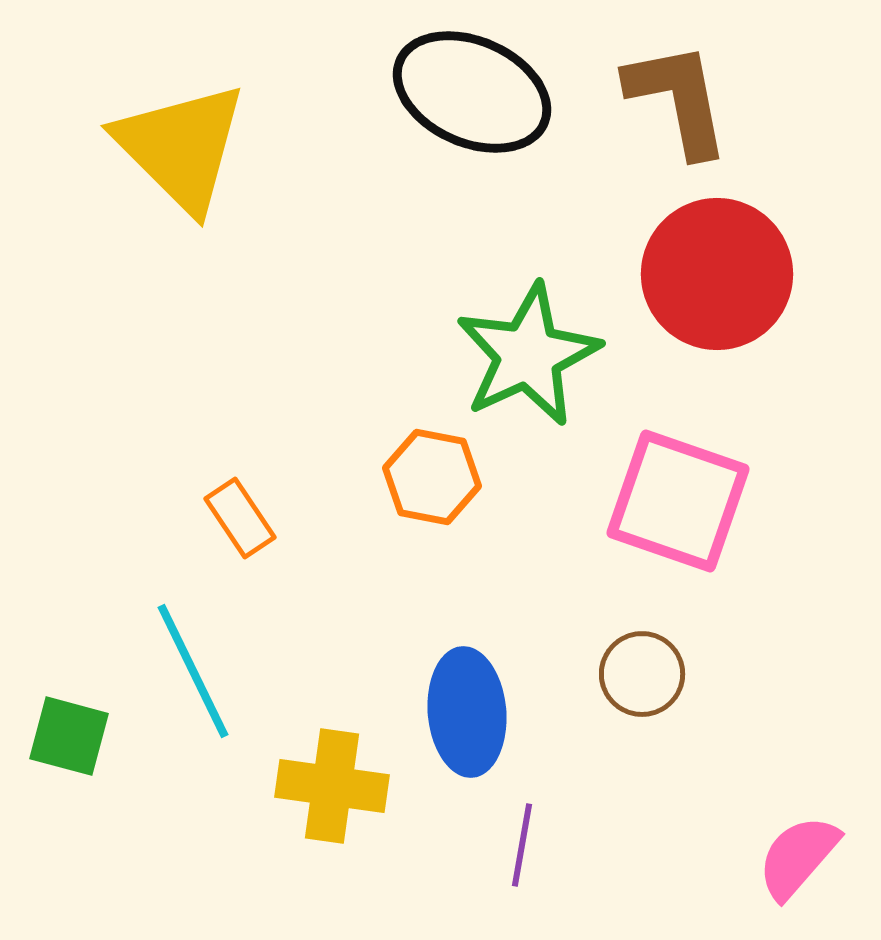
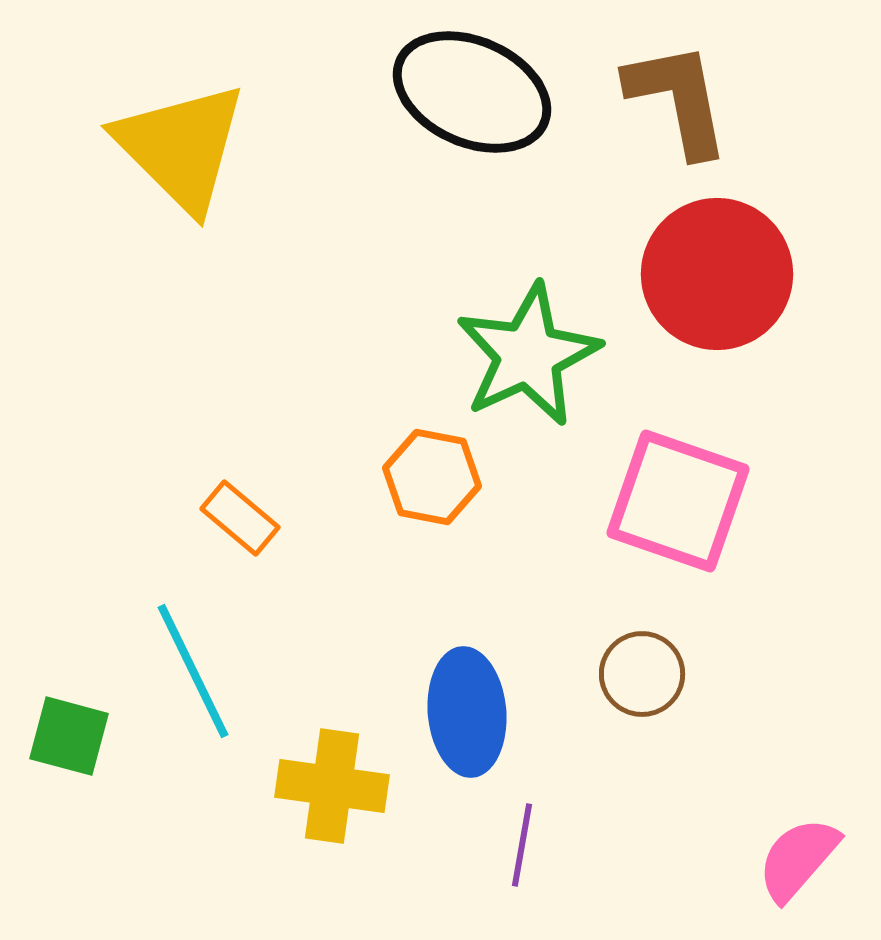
orange rectangle: rotated 16 degrees counterclockwise
pink semicircle: moved 2 px down
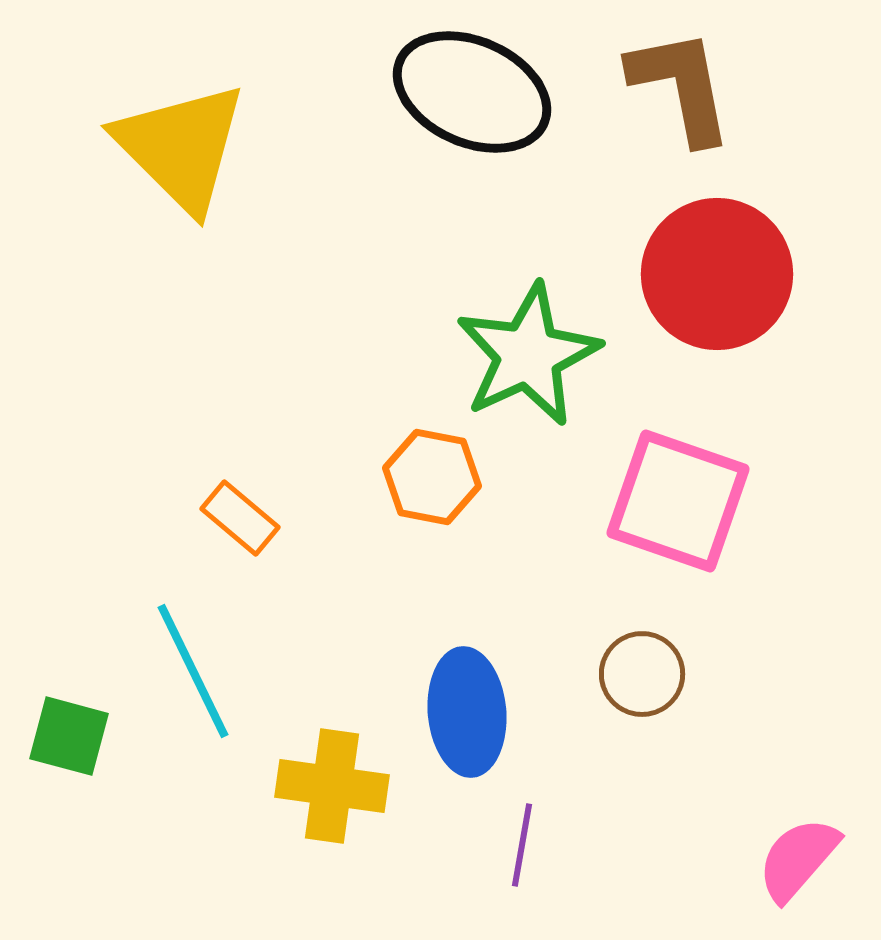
brown L-shape: moved 3 px right, 13 px up
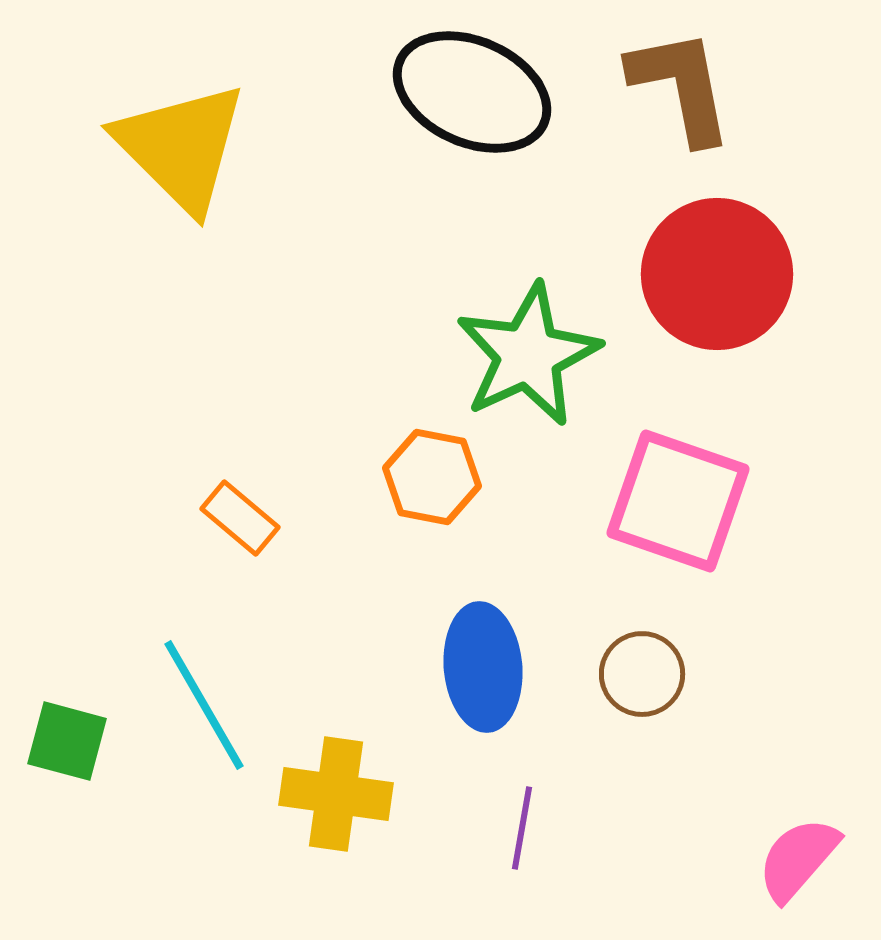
cyan line: moved 11 px right, 34 px down; rotated 4 degrees counterclockwise
blue ellipse: moved 16 px right, 45 px up
green square: moved 2 px left, 5 px down
yellow cross: moved 4 px right, 8 px down
purple line: moved 17 px up
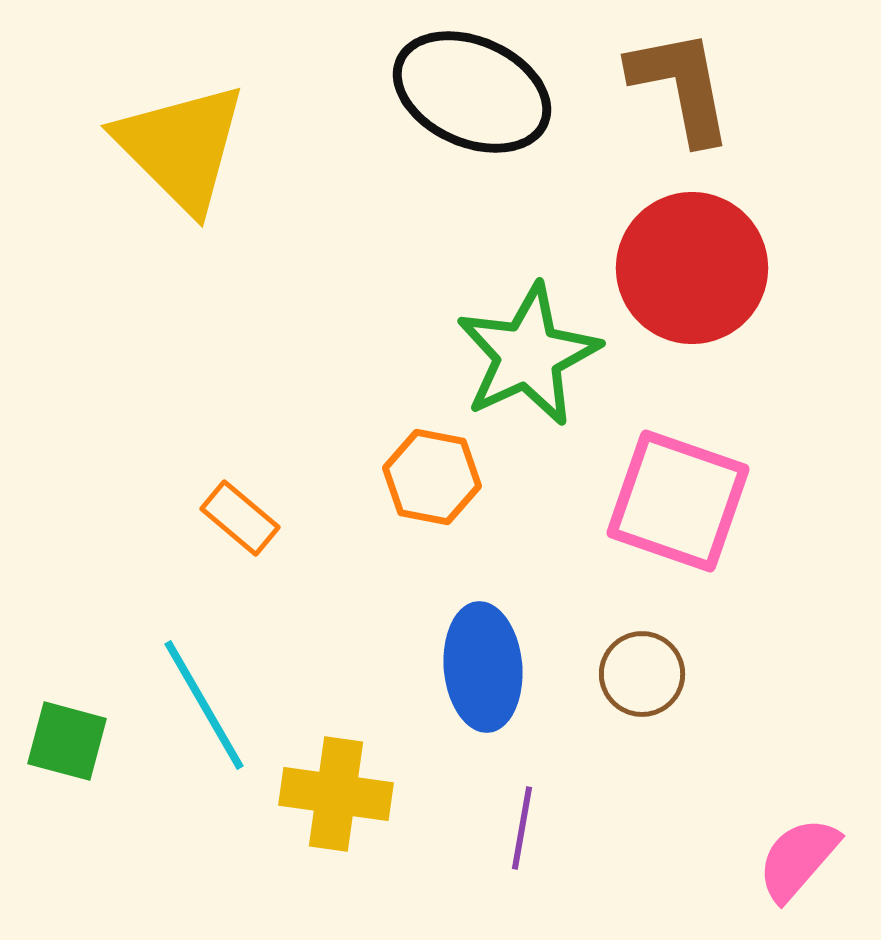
red circle: moved 25 px left, 6 px up
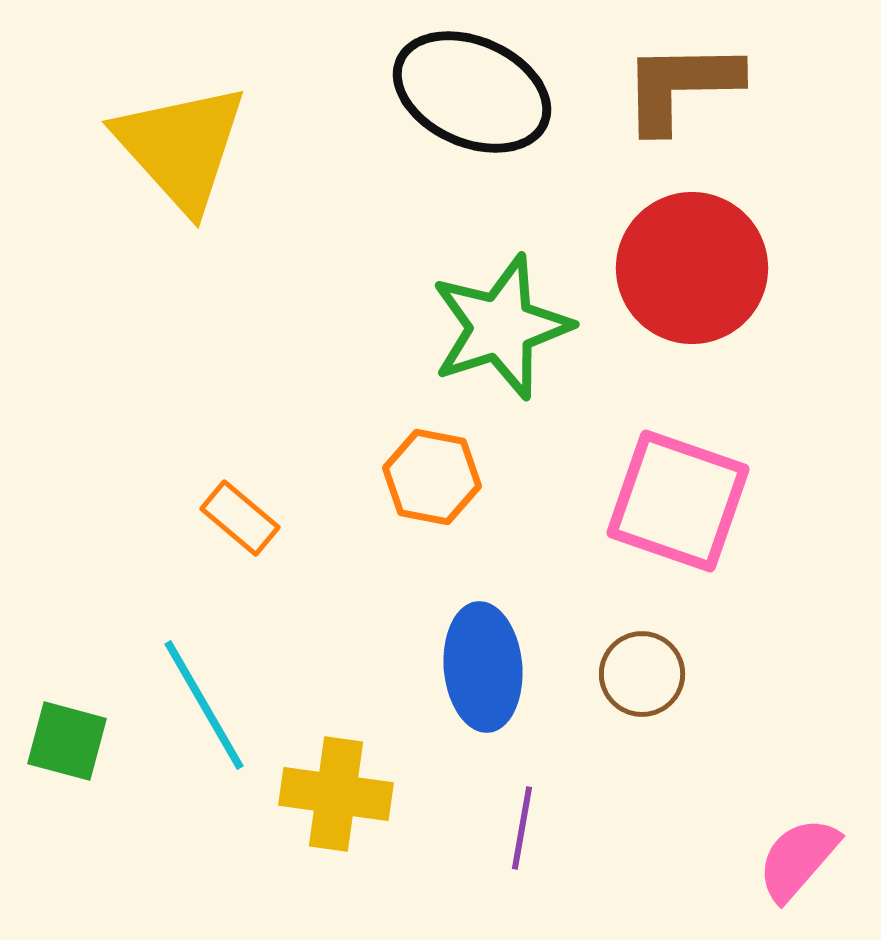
brown L-shape: rotated 80 degrees counterclockwise
yellow triangle: rotated 3 degrees clockwise
green star: moved 27 px left, 28 px up; rotated 7 degrees clockwise
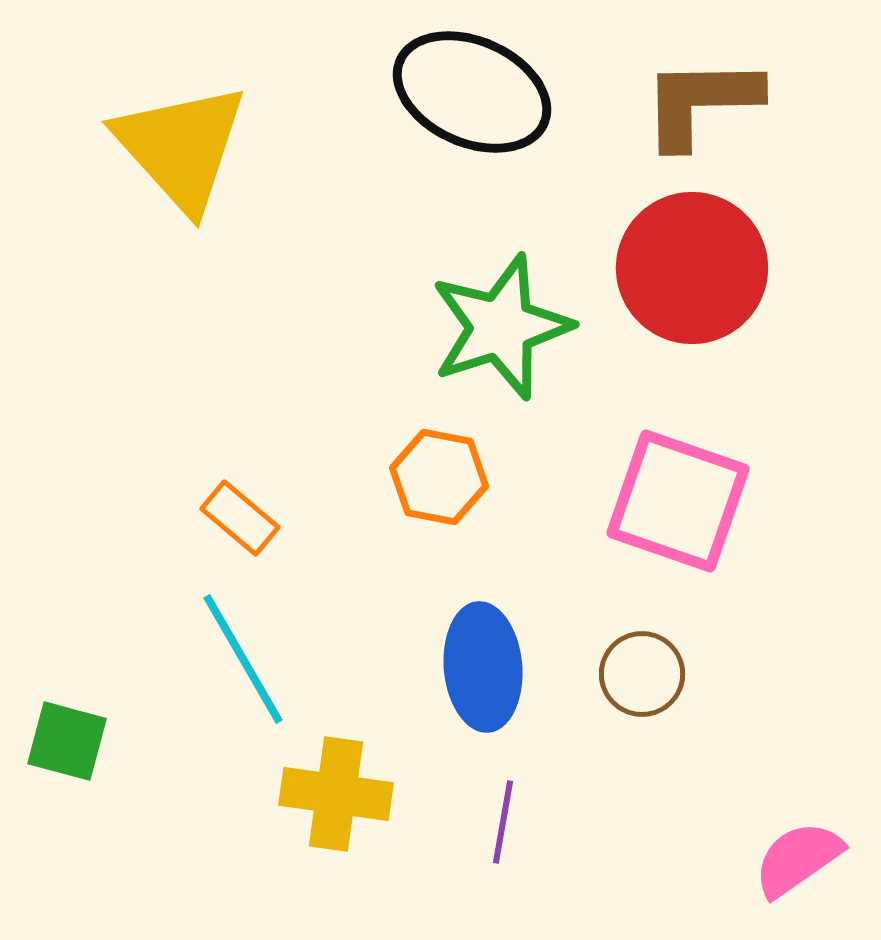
brown L-shape: moved 20 px right, 16 px down
orange hexagon: moved 7 px right
cyan line: moved 39 px right, 46 px up
purple line: moved 19 px left, 6 px up
pink semicircle: rotated 14 degrees clockwise
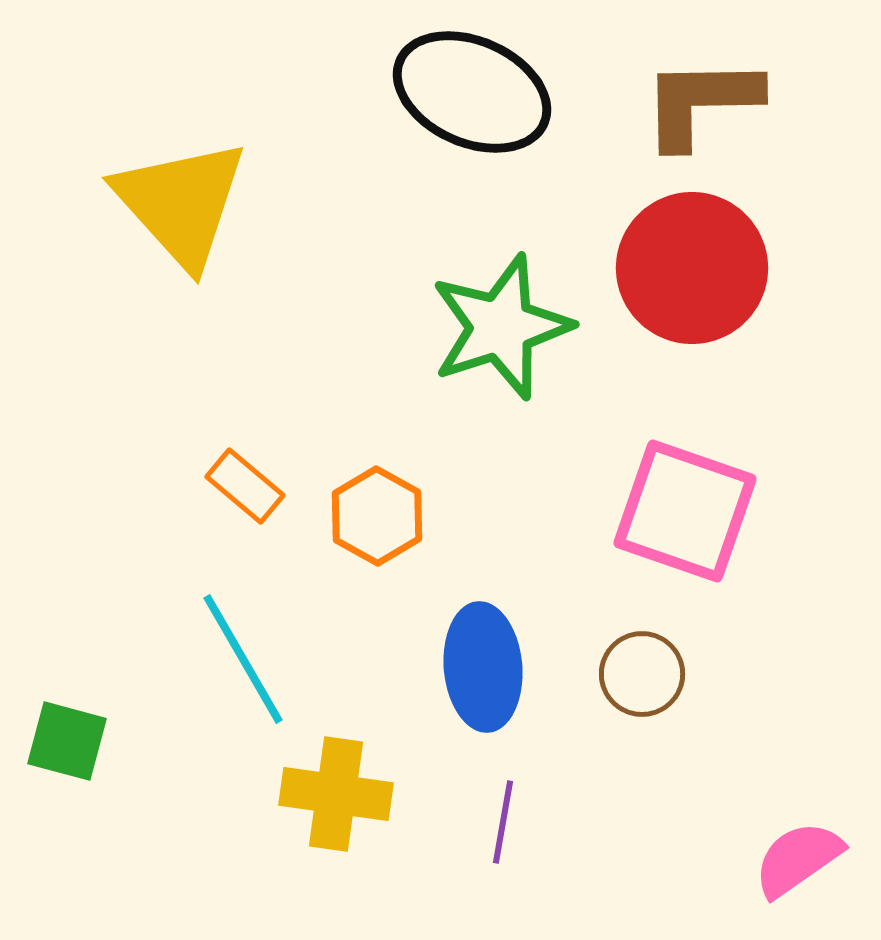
yellow triangle: moved 56 px down
orange hexagon: moved 62 px left, 39 px down; rotated 18 degrees clockwise
pink square: moved 7 px right, 10 px down
orange rectangle: moved 5 px right, 32 px up
